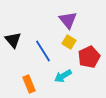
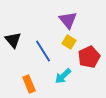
cyan arrow: rotated 12 degrees counterclockwise
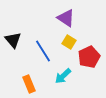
purple triangle: moved 2 px left, 2 px up; rotated 18 degrees counterclockwise
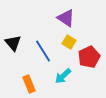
black triangle: moved 3 px down
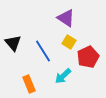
red pentagon: moved 1 px left
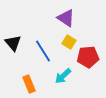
red pentagon: rotated 20 degrees clockwise
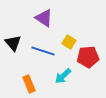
purple triangle: moved 22 px left
blue line: rotated 40 degrees counterclockwise
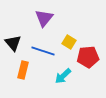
purple triangle: rotated 36 degrees clockwise
orange rectangle: moved 6 px left, 14 px up; rotated 36 degrees clockwise
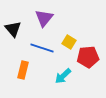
black triangle: moved 14 px up
blue line: moved 1 px left, 3 px up
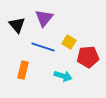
black triangle: moved 4 px right, 4 px up
blue line: moved 1 px right, 1 px up
cyan arrow: rotated 120 degrees counterclockwise
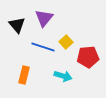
yellow square: moved 3 px left; rotated 16 degrees clockwise
orange rectangle: moved 1 px right, 5 px down
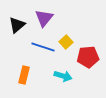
black triangle: rotated 30 degrees clockwise
